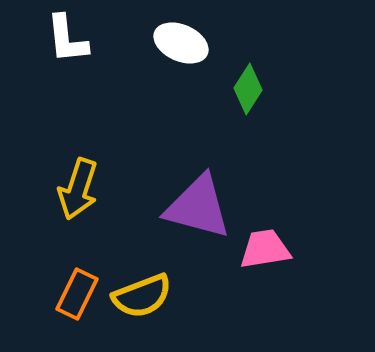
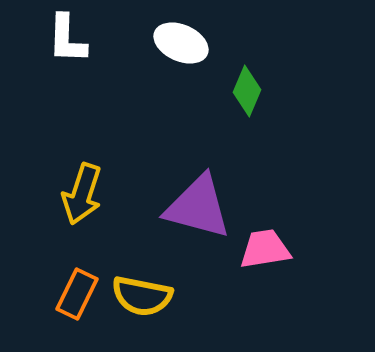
white L-shape: rotated 8 degrees clockwise
green diamond: moved 1 px left, 2 px down; rotated 9 degrees counterclockwise
yellow arrow: moved 4 px right, 5 px down
yellow semicircle: rotated 32 degrees clockwise
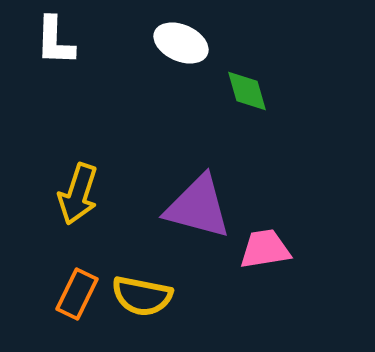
white L-shape: moved 12 px left, 2 px down
green diamond: rotated 39 degrees counterclockwise
yellow arrow: moved 4 px left
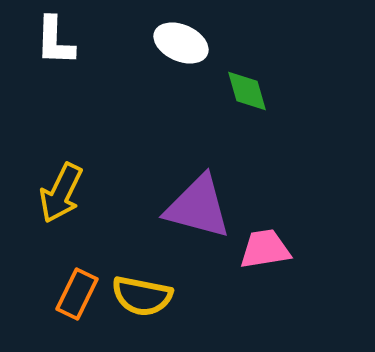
yellow arrow: moved 17 px left, 1 px up; rotated 8 degrees clockwise
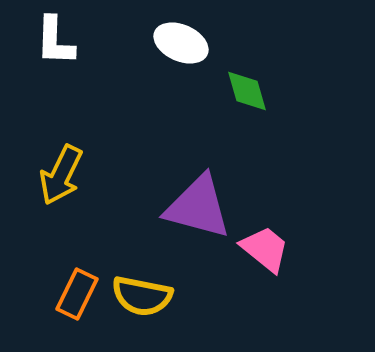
yellow arrow: moved 18 px up
pink trapezoid: rotated 48 degrees clockwise
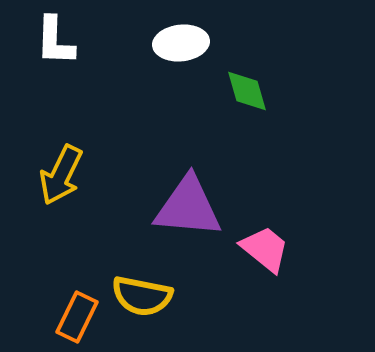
white ellipse: rotated 30 degrees counterclockwise
purple triangle: moved 10 px left; rotated 10 degrees counterclockwise
orange rectangle: moved 23 px down
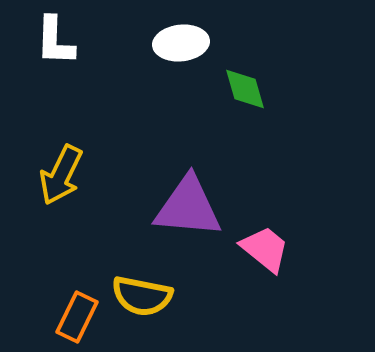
green diamond: moved 2 px left, 2 px up
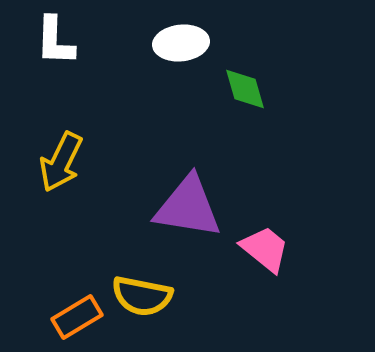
yellow arrow: moved 13 px up
purple triangle: rotated 4 degrees clockwise
orange rectangle: rotated 33 degrees clockwise
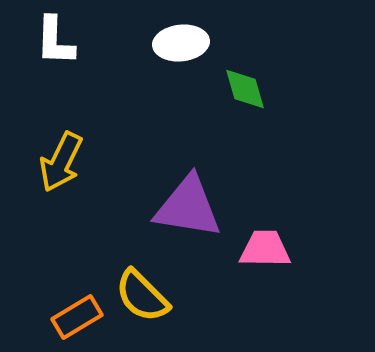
pink trapezoid: rotated 38 degrees counterclockwise
yellow semicircle: rotated 34 degrees clockwise
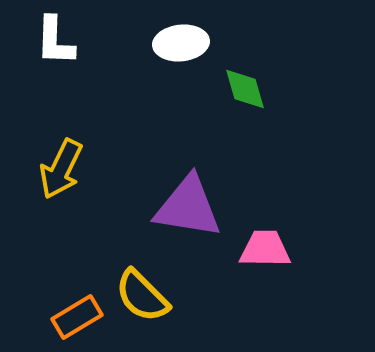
yellow arrow: moved 7 px down
